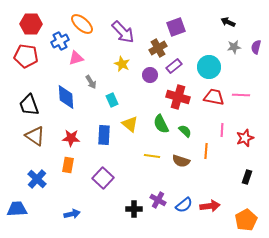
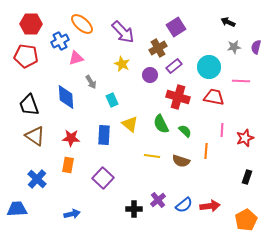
purple square at (176, 27): rotated 12 degrees counterclockwise
pink line at (241, 95): moved 14 px up
purple cross at (158, 200): rotated 21 degrees clockwise
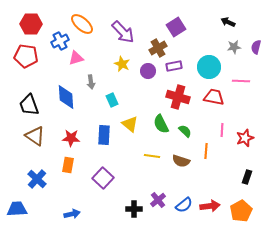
purple rectangle at (174, 66): rotated 28 degrees clockwise
purple circle at (150, 75): moved 2 px left, 4 px up
gray arrow at (91, 82): rotated 24 degrees clockwise
orange pentagon at (246, 220): moved 5 px left, 9 px up
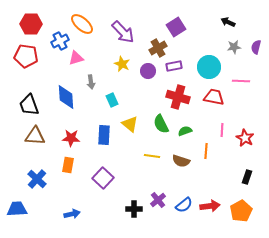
green semicircle at (185, 131): rotated 64 degrees counterclockwise
brown triangle at (35, 136): rotated 30 degrees counterclockwise
red star at (245, 138): rotated 24 degrees counterclockwise
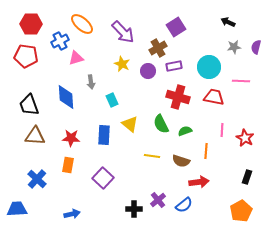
red arrow at (210, 206): moved 11 px left, 24 px up
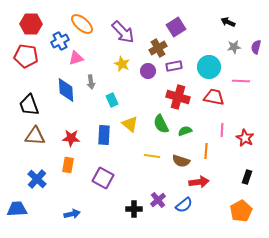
blue diamond at (66, 97): moved 7 px up
purple square at (103, 178): rotated 15 degrees counterclockwise
